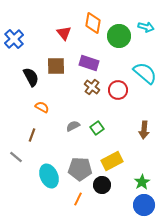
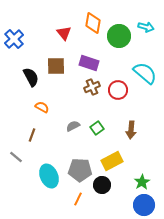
brown cross: rotated 28 degrees clockwise
brown arrow: moved 13 px left
gray pentagon: moved 1 px down
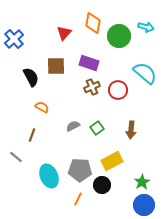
red triangle: rotated 21 degrees clockwise
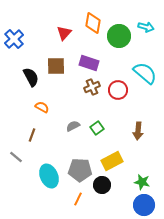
brown arrow: moved 7 px right, 1 px down
green star: rotated 28 degrees counterclockwise
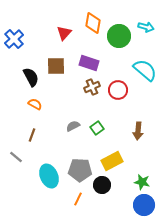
cyan semicircle: moved 3 px up
orange semicircle: moved 7 px left, 3 px up
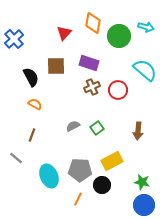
gray line: moved 1 px down
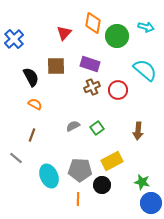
green circle: moved 2 px left
purple rectangle: moved 1 px right, 1 px down
orange line: rotated 24 degrees counterclockwise
blue circle: moved 7 px right, 2 px up
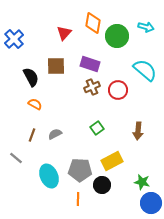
gray semicircle: moved 18 px left, 8 px down
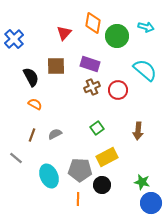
yellow rectangle: moved 5 px left, 4 px up
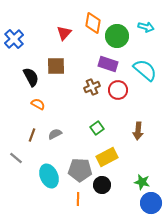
purple rectangle: moved 18 px right
orange semicircle: moved 3 px right
